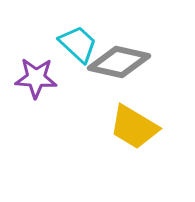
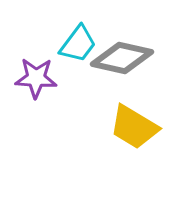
cyan trapezoid: rotated 84 degrees clockwise
gray diamond: moved 3 px right, 4 px up
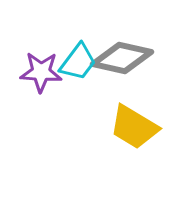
cyan trapezoid: moved 18 px down
purple star: moved 5 px right, 6 px up
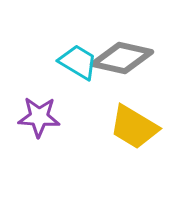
cyan trapezoid: rotated 96 degrees counterclockwise
purple star: moved 2 px left, 45 px down
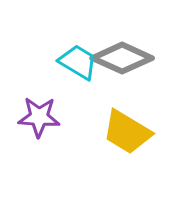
gray diamond: rotated 12 degrees clockwise
yellow trapezoid: moved 7 px left, 5 px down
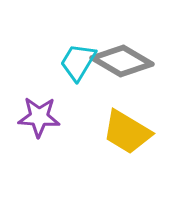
gray diamond: moved 3 px down; rotated 6 degrees clockwise
cyan trapezoid: rotated 90 degrees counterclockwise
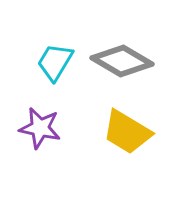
cyan trapezoid: moved 23 px left
purple star: moved 1 px right, 11 px down; rotated 9 degrees clockwise
